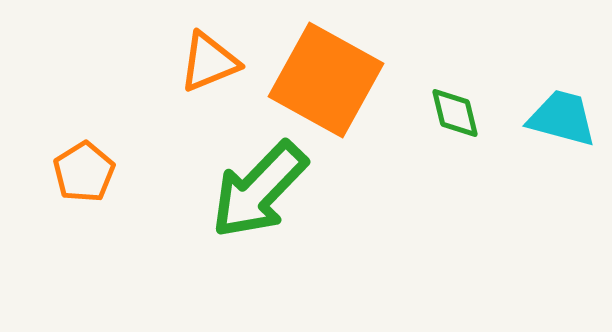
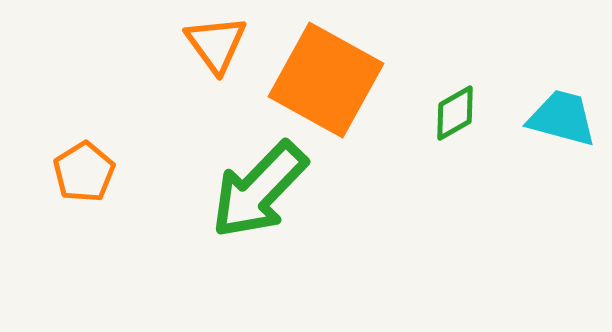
orange triangle: moved 7 px right, 18 px up; rotated 44 degrees counterclockwise
green diamond: rotated 74 degrees clockwise
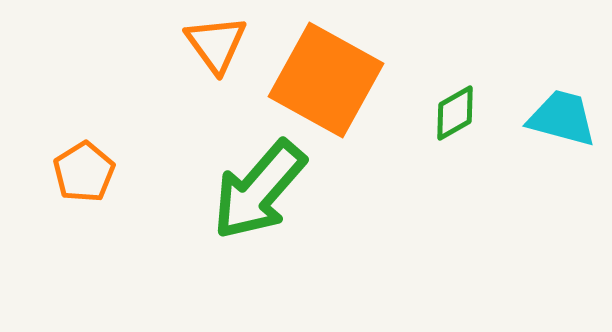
green arrow: rotated 3 degrees counterclockwise
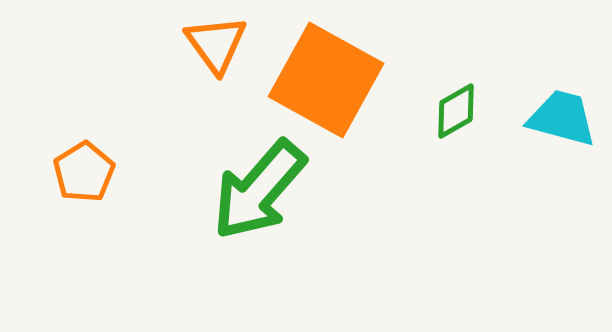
green diamond: moved 1 px right, 2 px up
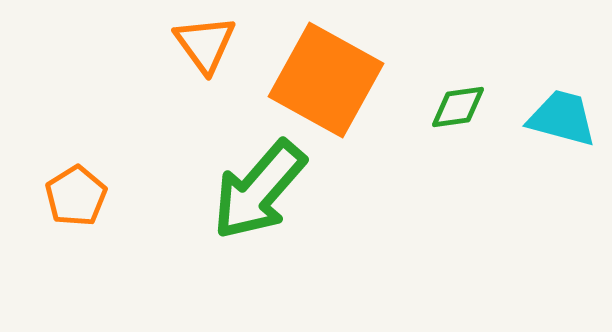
orange triangle: moved 11 px left
green diamond: moved 2 px right, 4 px up; rotated 22 degrees clockwise
orange pentagon: moved 8 px left, 24 px down
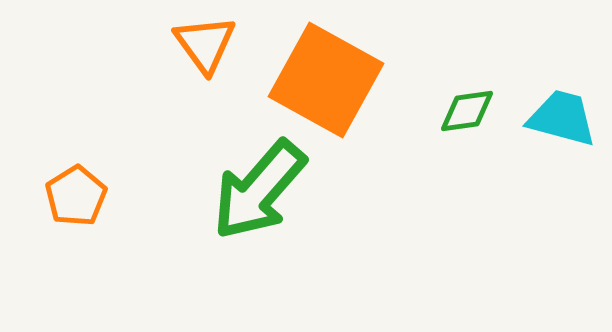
green diamond: moved 9 px right, 4 px down
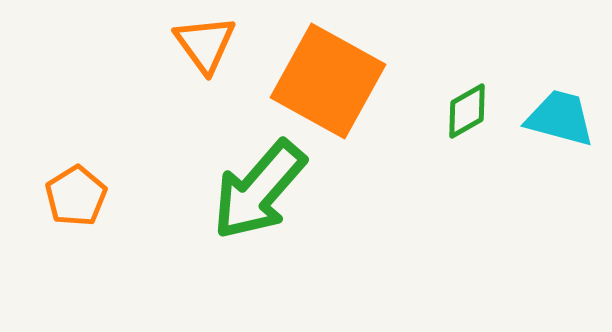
orange square: moved 2 px right, 1 px down
green diamond: rotated 22 degrees counterclockwise
cyan trapezoid: moved 2 px left
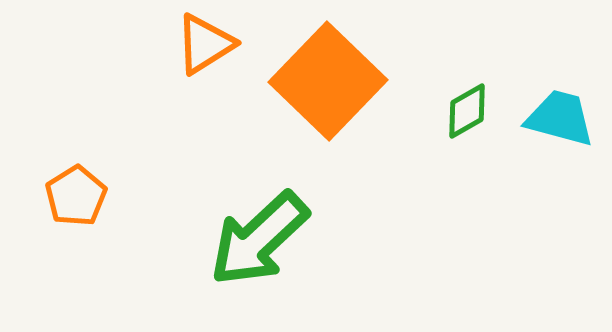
orange triangle: rotated 34 degrees clockwise
orange square: rotated 15 degrees clockwise
green arrow: moved 49 px down; rotated 6 degrees clockwise
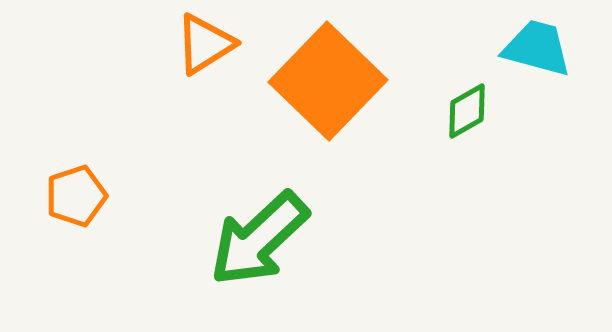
cyan trapezoid: moved 23 px left, 70 px up
orange pentagon: rotated 14 degrees clockwise
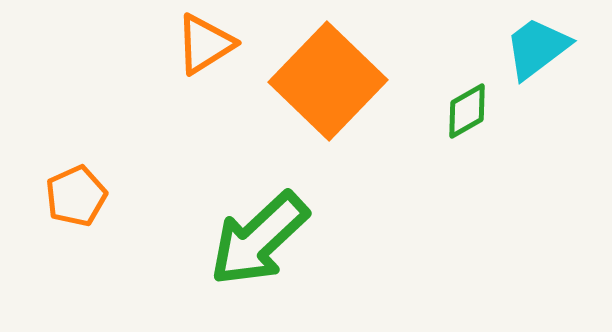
cyan trapezoid: rotated 52 degrees counterclockwise
orange pentagon: rotated 6 degrees counterclockwise
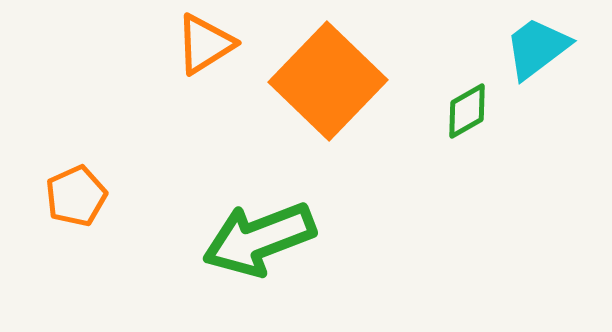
green arrow: rotated 22 degrees clockwise
